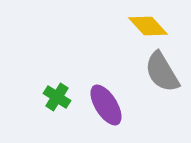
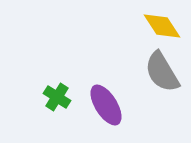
yellow diamond: moved 14 px right; rotated 9 degrees clockwise
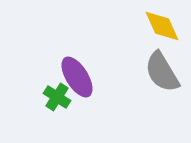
yellow diamond: rotated 9 degrees clockwise
purple ellipse: moved 29 px left, 28 px up
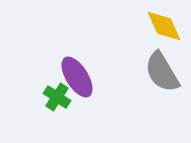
yellow diamond: moved 2 px right
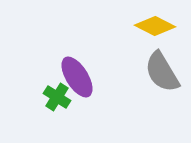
yellow diamond: moved 9 px left; rotated 39 degrees counterclockwise
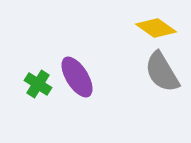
yellow diamond: moved 1 px right, 2 px down; rotated 9 degrees clockwise
green cross: moved 19 px left, 13 px up
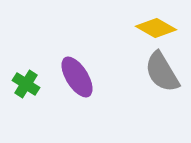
yellow diamond: rotated 6 degrees counterclockwise
green cross: moved 12 px left
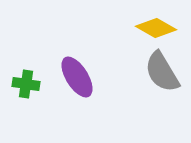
green cross: rotated 24 degrees counterclockwise
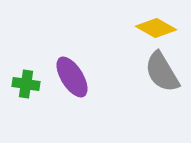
purple ellipse: moved 5 px left
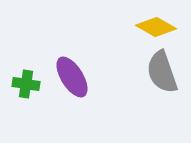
yellow diamond: moved 1 px up
gray semicircle: rotated 12 degrees clockwise
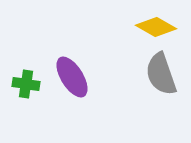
gray semicircle: moved 1 px left, 2 px down
